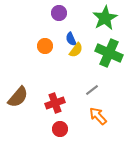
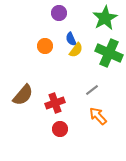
brown semicircle: moved 5 px right, 2 px up
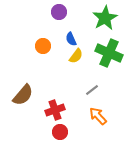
purple circle: moved 1 px up
orange circle: moved 2 px left
yellow semicircle: moved 6 px down
red cross: moved 7 px down
red circle: moved 3 px down
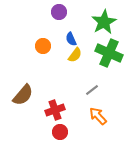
green star: moved 1 px left, 4 px down
yellow semicircle: moved 1 px left, 1 px up
